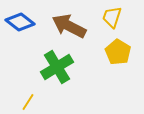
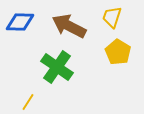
blue diamond: rotated 36 degrees counterclockwise
green cross: rotated 24 degrees counterclockwise
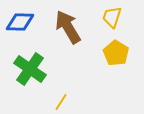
brown arrow: moved 1 px left, 1 px down; rotated 32 degrees clockwise
yellow pentagon: moved 2 px left, 1 px down
green cross: moved 27 px left, 2 px down
yellow line: moved 33 px right
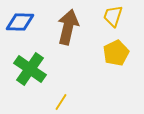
yellow trapezoid: moved 1 px right, 1 px up
brown arrow: rotated 44 degrees clockwise
yellow pentagon: rotated 15 degrees clockwise
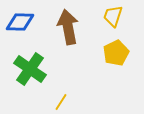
brown arrow: rotated 24 degrees counterclockwise
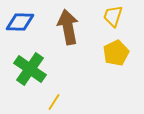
yellow line: moved 7 px left
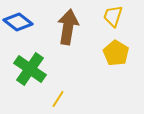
blue diamond: moved 2 px left; rotated 36 degrees clockwise
brown arrow: rotated 20 degrees clockwise
yellow pentagon: rotated 15 degrees counterclockwise
yellow line: moved 4 px right, 3 px up
